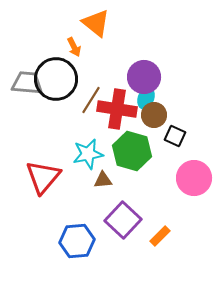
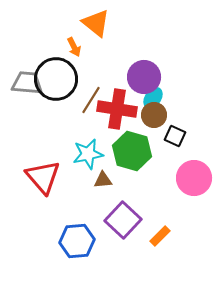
cyan ellipse: moved 7 px right; rotated 15 degrees clockwise
red triangle: rotated 21 degrees counterclockwise
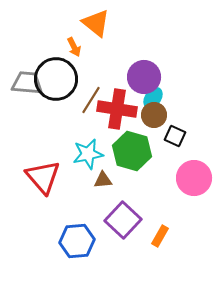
orange rectangle: rotated 15 degrees counterclockwise
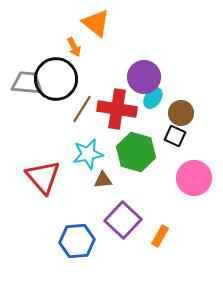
brown line: moved 9 px left, 9 px down
brown circle: moved 27 px right, 2 px up
green hexagon: moved 4 px right, 1 px down
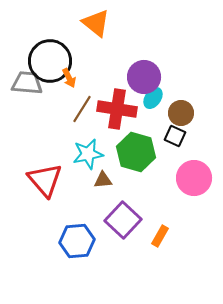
orange arrow: moved 5 px left, 31 px down
black circle: moved 6 px left, 18 px up
red triangle: moved 2 px right, 3 px down
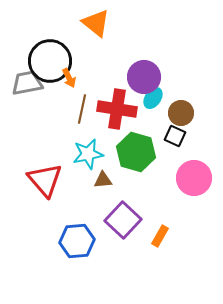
gray trapezoid: rotated 16 degrees counterclockwise
brown line: rotated 20 degrees counterclockwise
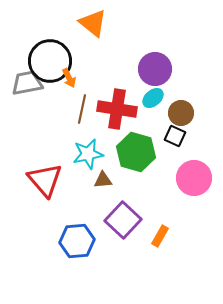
orange triangle: moved 3 px left
purple circle: moved 11 px right, 8 px up
cyan ellipse: rotated 15 degrees clockwise
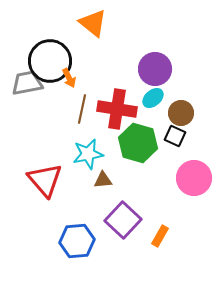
green hexagon: moved 2 px right, 9 px up
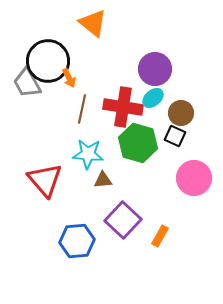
black circle: moved 2 px left
gray trapezoid: rotated 108 degrees counterclockwise
red cross: moved 6 px right, 2 px up
cyan star: rotated 16 degrees clockwise
